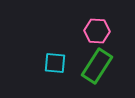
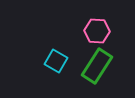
cyan square: moved 1 px right, 2 px up; rotated 25 degrees clockwise
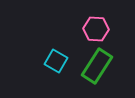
pink hexagon: moved 1 px left, 2 px up
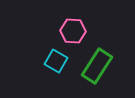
pink hexagon: moved 23 px left, 2 px down
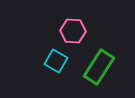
green rectangle: moved 2 px right, 1 px down
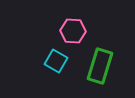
green rectangle: moved 1 px right, 1 px up; rotated 16 degrees counterclockwise
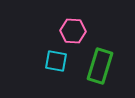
cyan square: rotated 20 degrees counterclockwise
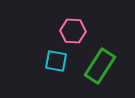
green rectangle: rotated 16 degrees clockwise
